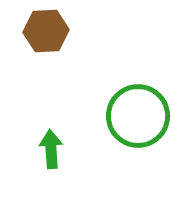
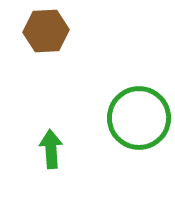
green circle: moved 1 px right, 2 px down
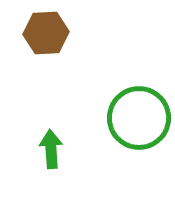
brown hexagon: moved 2 px down
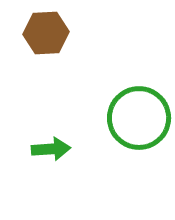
green arrow: rotated 90 degrees clockwise
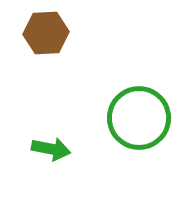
green arrow: rotated 15 degrees clockwise
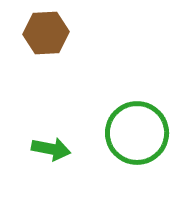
green circle: moved 2 px left, 15 px down
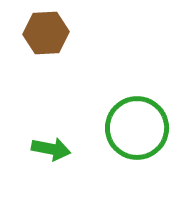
green circle: moved 5 px up
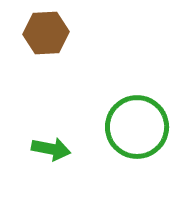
green circle: moved 1 px up
